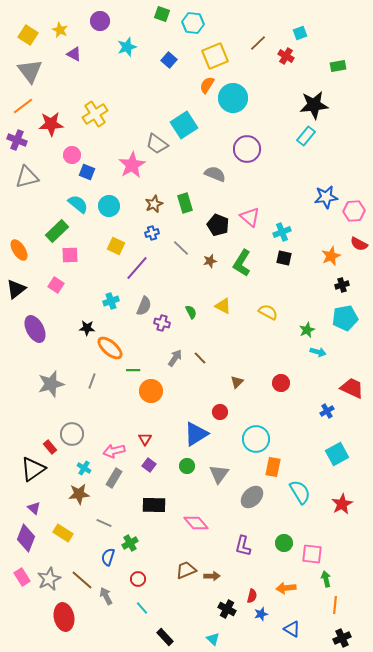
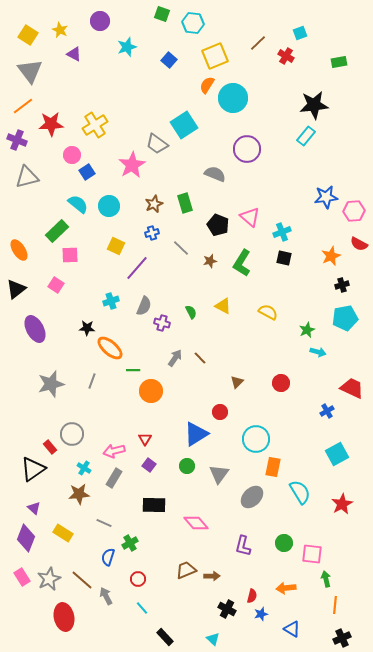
green rectangle at (338, 66): moved 1 px right, 4 px up
yellow cross at (95, 114): moved 11 px down
blue square at (87, 172): rotated 35 degrees clockwise
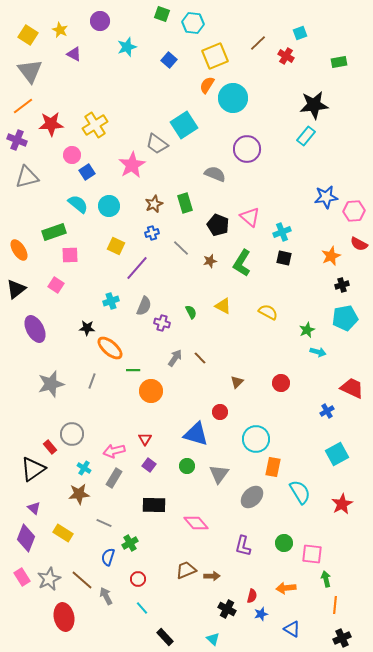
green rectangle at (57, 231): moved 3 px left, 1 px down; rotated 25 degrees clockwise
blue triangle at (196, 434): rotated 48 degrees clockwise
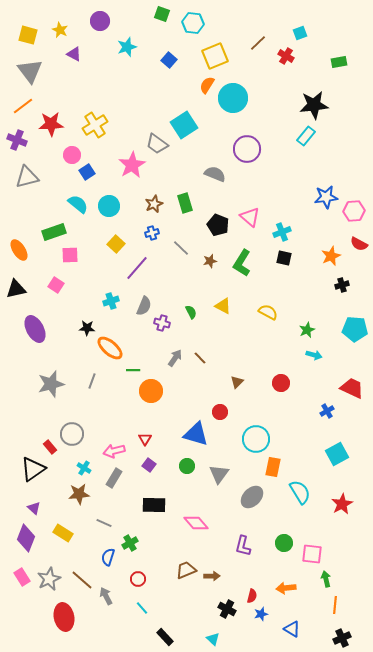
yellow square at (28, 35): rotated 18 degrees counterclockwise
yellow square at (116, 246): moved 2 px up; rotated 18 degrees clockwise
black triangle at (16, 289): rotated 25 degrees clockwise
cyan pentagon at (345, 318): moved 10 px right, 11 px down; rotated 15 degrees clockwise
cyan arrow at (318, 352): moved 4 px left, 3 px down
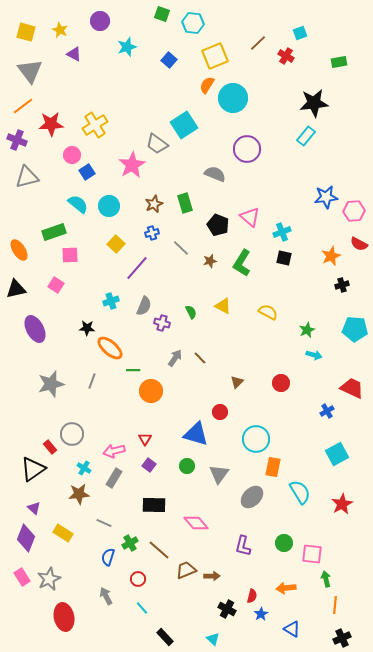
yellow square at (28, 35): moved 2 px left, 3 px up
black star at (314, 105): moved 2 px up
brown line at (82, 580): moved 77 px right, 30 px up
blue star at (261, 614): rotated 16 degrees counterclockwise
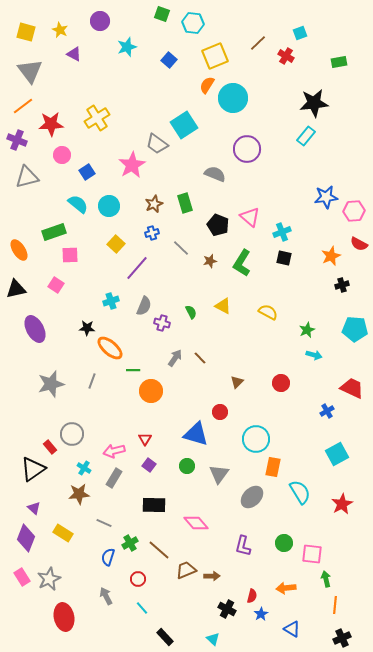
yellow cross at (95, 125): moved 2 px right, 7 px up
pink circle at (72, 155): moved 10 px left
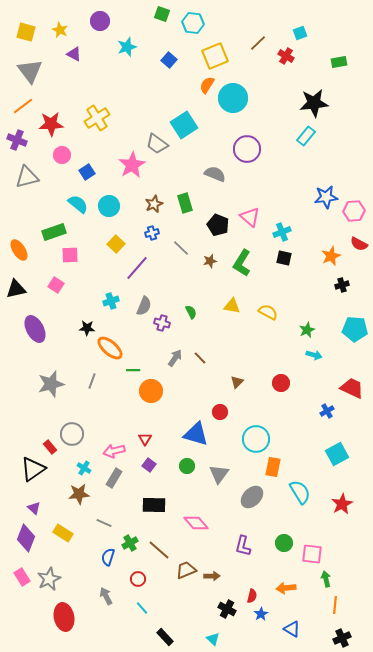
yellow triangle at (223, 306): moved 9 px right; rotated 18 degrees counterclockwise
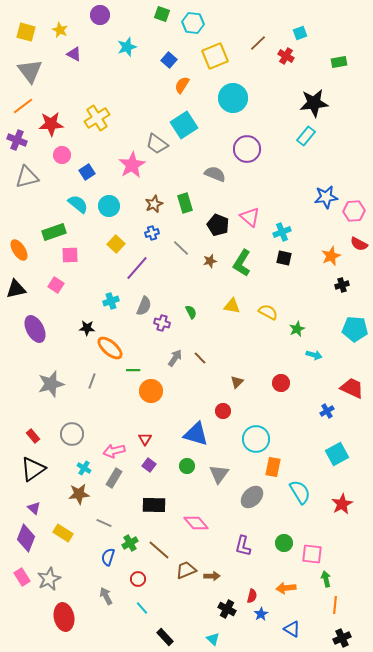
purple circle at (100, 21): moved 6 px up
orange semicircle at (207, 85): moved 25 px left
green star at (307, 330): moved 10 px left, 1 px up
red circle at (220, 412): moved 3 px right, 1 px up
red rectangle at (50, 447): moved 17 px left, 11 px up
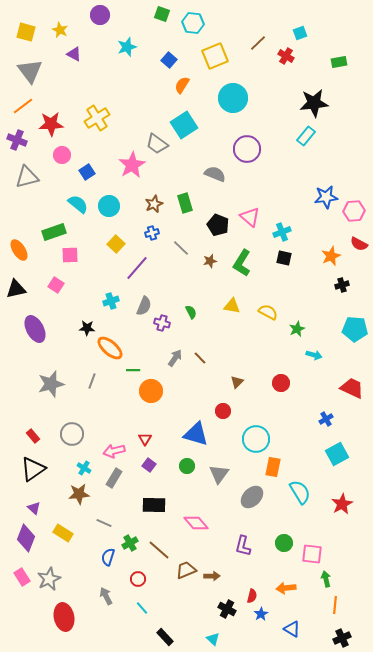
blue cross at (327, 411): moved 1 px left, 8 px down
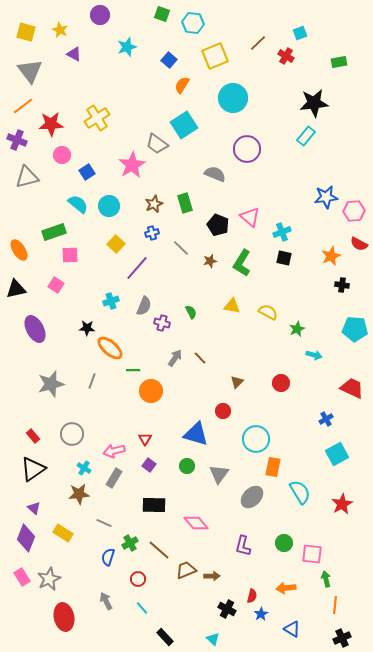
black cross at (342, 285): rotated 24 degrees clockwise
gray arrow at (106, 596): moved 5 px down
